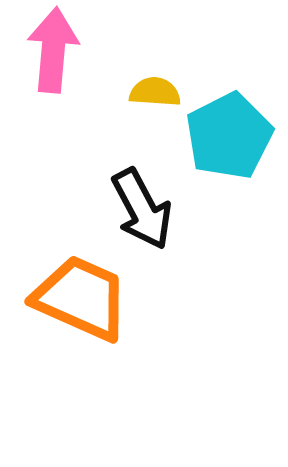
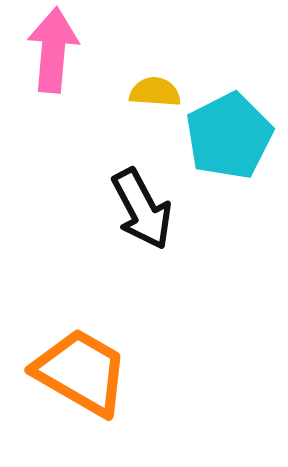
orange trapezoid: moved 74 px down; rotated 6 degrees clockwise
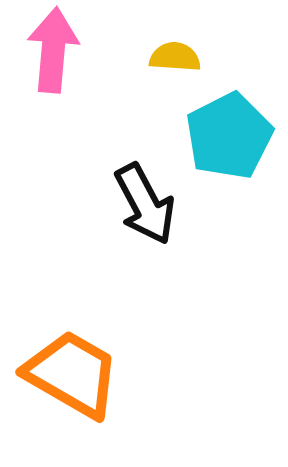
yellow semicircle: moved 20 px right, 35 px up
black arrow: moved 3 px right, 5 px up
orange trapezoid: moved 9 px left, 2 px down
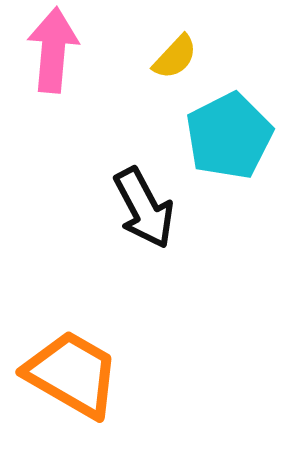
yellow semicircle: rotated 129 degrees clockwise
black arrow: moved 1 px left, 4 px down
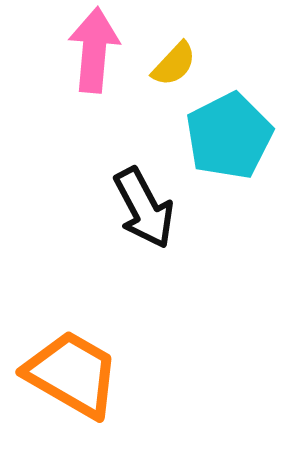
pink arrow: moved 41 px right
yellow semicircle: moved 1 px left, 7 px down
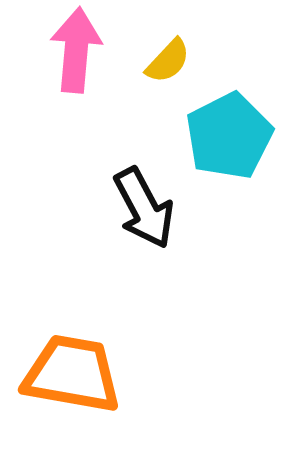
pink arrow: moved 18 px left
yellow semicircle: moved 6 px left, 3 px up
orange trapezoid: rotated 20 degrees counterclockwise
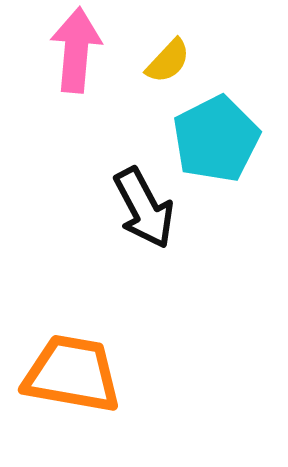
cyan pentagon: moved 13 px left, 3 px down
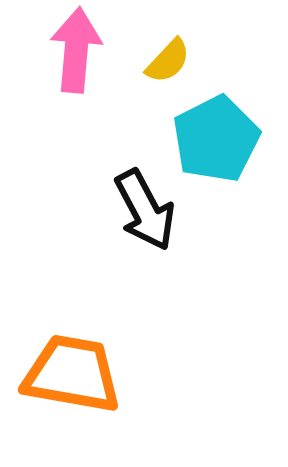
black arrow: moved 1 px right, 2 px down
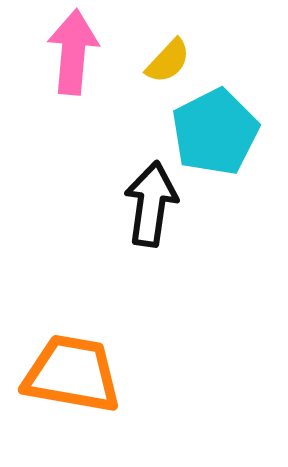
pink arrow: moved 3 px left, 2 px down
cyan pentagon: moved 1 px left, 7 px up
black arrow: moved 6 px right, 6 px up; rotated 144 degrees counterclockwise
